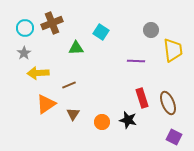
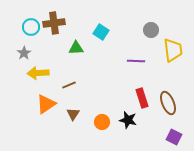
brown cross: moved 2 px right; rotated 15 degrees clockwise
cyan circle: moved 6 px right, 1 px up
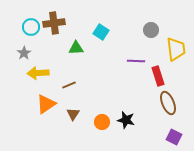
yellow trapezoid: moved 3 px right, 1 px up
red rectangle: moved 16 px right, 22 px up
black star: moved 2 px left
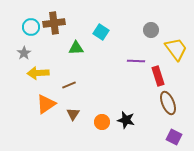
yellow trapezoid: rotated 30 degrees counterclockwise
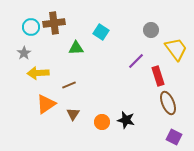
purple line: rotated 48 degrees counterclockwise
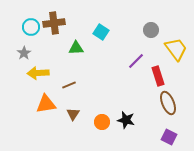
orange triangle: rotated 25 degrees clockwise
purple square: moved 5 px left
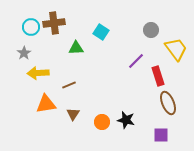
purple square: moved 8 px left, 2 px up; rotated 28 degrees counterclockwise
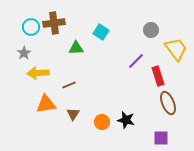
purple square: moved 3 px down
